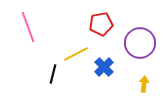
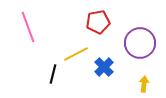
red pentagon: moved 3 px left, 2 px up
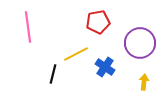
pink line: rotated 12 degrees clockwise
blue cross: moved 1 px right; rotated 12 degrees counterclockwise
yellow arrow: moved 2 px up
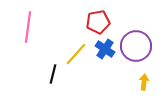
pink line: rotated 16 degrees clockwise
purple circle: moved 4 px left, 3 px down
yellow line: rotated 20 degrees counterclockwise
blue cross: moved 18 px up
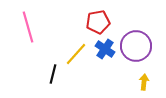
pink line: rotated 24 degrees counterclockwise
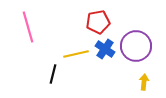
yellow line: rotated 35 degrees clockwise
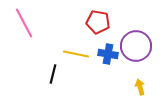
red pentagon: rotated 20 degrees clockwise
pink line: moved 4 px left, 4 px up; rotated 12 degrees counterclockwise
blue cross: moved 3 px right, 5 px down; rotated 24 degrees counterclockwise
yellow line: rotated 25 degrees clockwise
yellow arrow: moved 4 px left, 5 px down; rotated 21 degrees counterclockwise
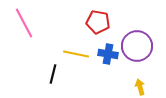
purple circle: moved 1 px right
